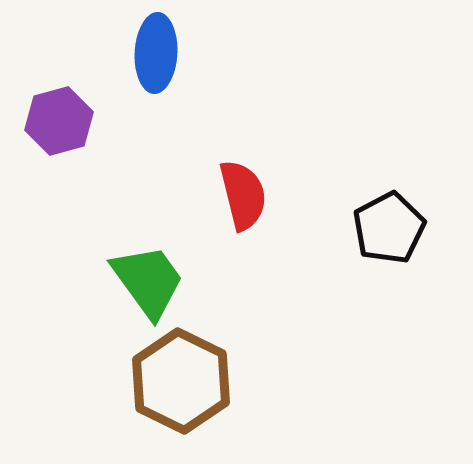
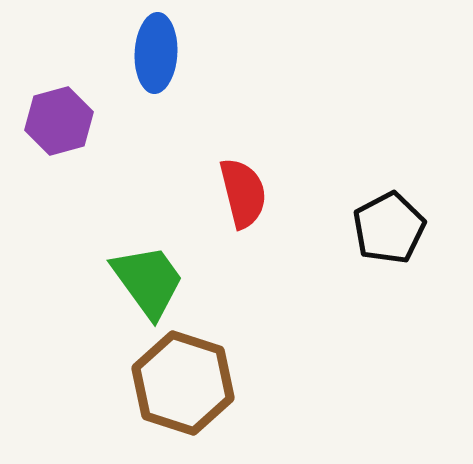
red semicircle: moved 2 px up
brown hexagon: moved 2 px right, 2 px down; rotated 8 degrees counterclockwise
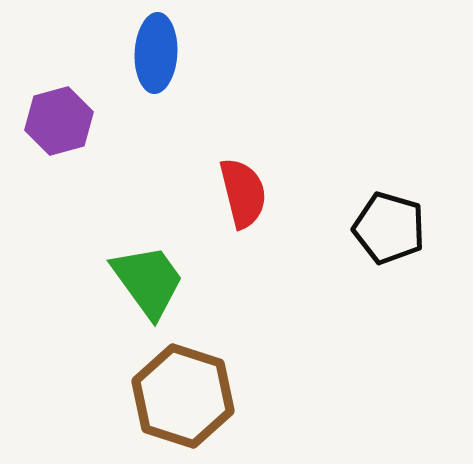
black pentagon: rotated 28 degrees counterclockwise
brown hexagon: moved 13 px down
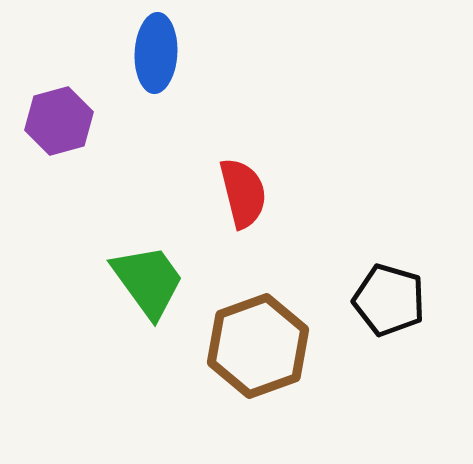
black pentagon: moved 72 px down
brown hexagon: moved 75 px right, 50 px up; rotated 22 degrees clockwise
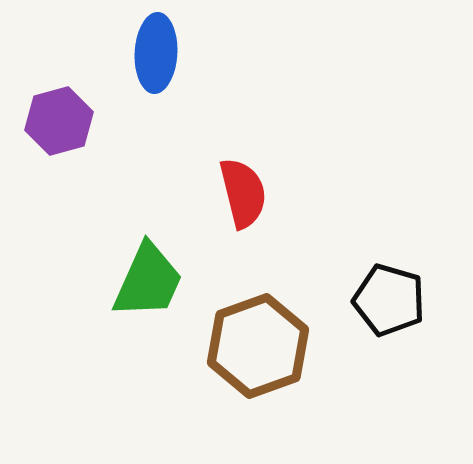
green trapezoid: rotated 60 degrees clockwise
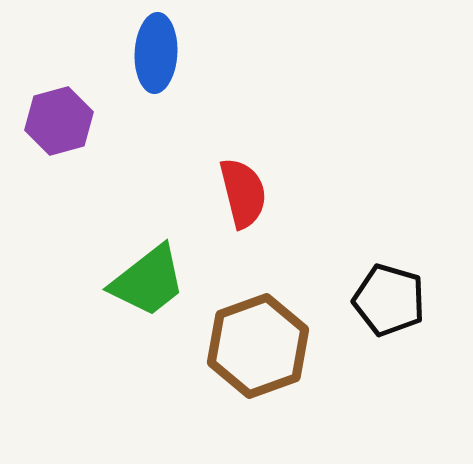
green trapezoid: rotated 28 degrees clockwise
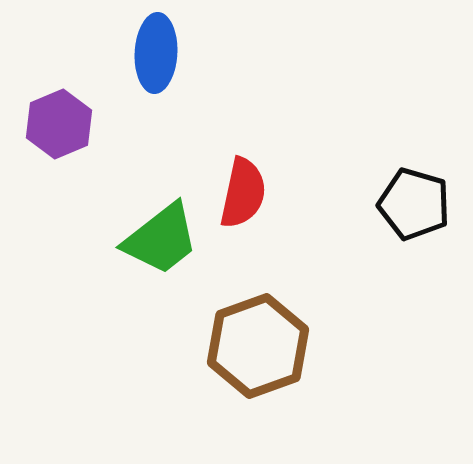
purple hexagon: moved 3 px down; rotated 8 degrees counterclockwise
red semicircle: rotated 26 degrees clockwise
green trapezoid: moved 13 px right, 42 px up
black pentagon: moved 25 px right, 96 px up
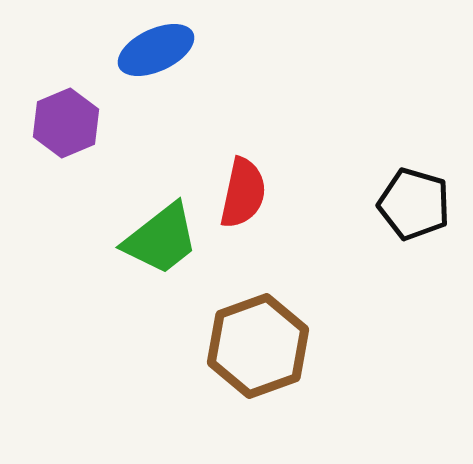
blue ellipse: moved 3 px up; rotated 62 degrees clockwise
purple hexagon: moved 7 px right, 1 px up
